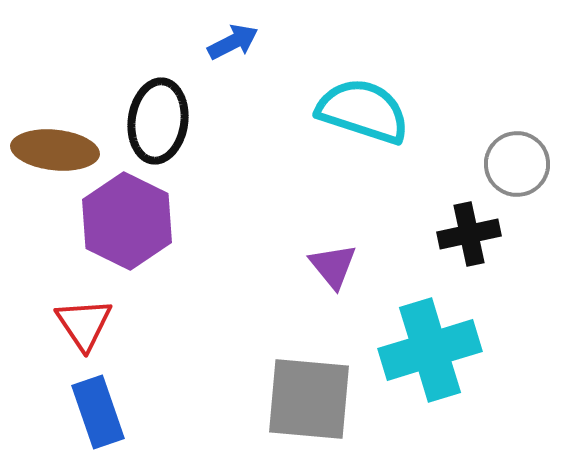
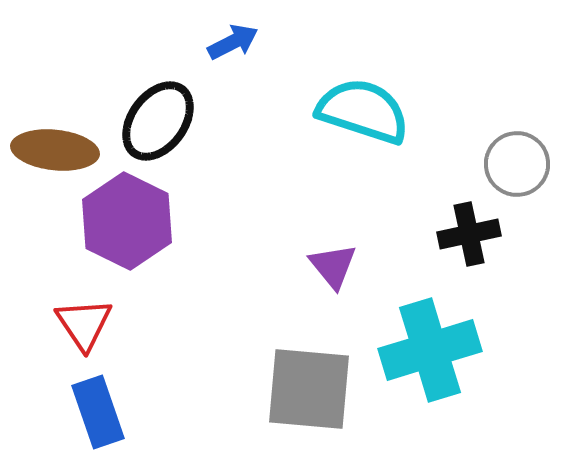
black ellipse: rotated 28 degrees clockwise
gray square: moved 10 px up
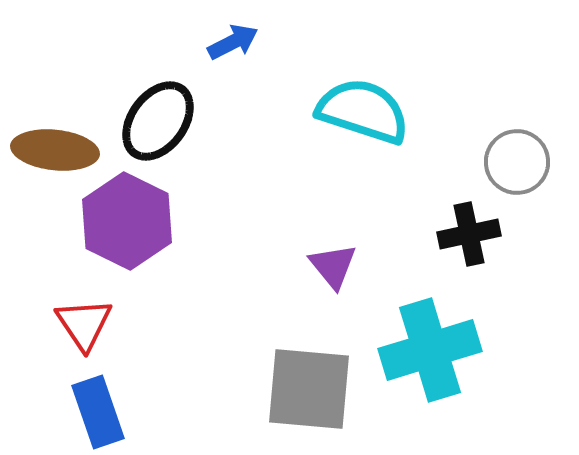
gray circle: moved 2 px up
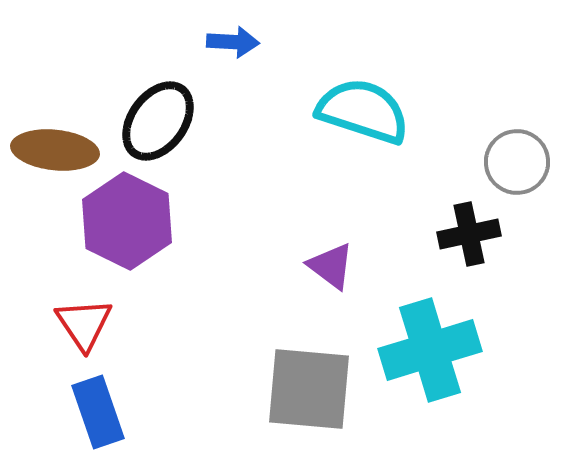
blue arrow: rotated 30 degrees clockwise
purple triangle: moved 2 px left; rotated 14 degrees counterclockwise
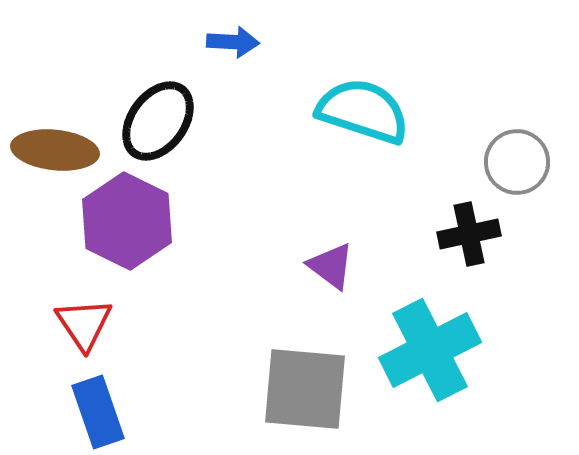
cyan cross: rotated 10 degrees counterclockwise
gray square: moved 4 px left
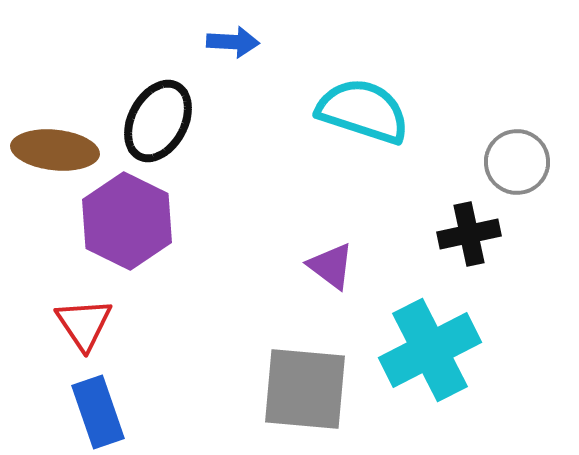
black ellipse: rotated 8 degrees counterclockwise
